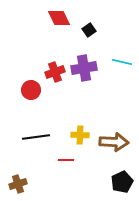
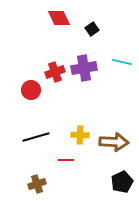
black square: moved 3 px right, 1 px up
black line: rotated 8 degrees counterclockwise
brown cross: moved 19 px right
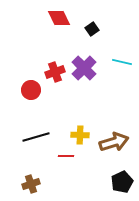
purple cross: rotated 35 degrees counterclockwise
brown arrow: rotated 20 degrees counterclockwise
red line: moved 4 px up
brown cross: moved 6 px left
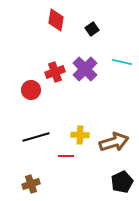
red diamond: moved 3 px left, 2 px down; rotated 35 degrees clockwise
purple cross: moved 1 px right, 1 px down
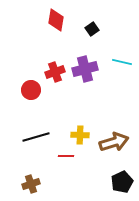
purple cross: rotated 30 degrees clockwise
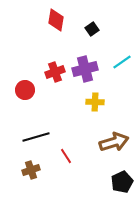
cyan line: rotated 48 degrees counterclockwise
red circle: moved 6 px left
yellow cross: moved 15 px right, 33 px up
red line: rotated 56 degrees clockwise
brown cross: moved 14 px up
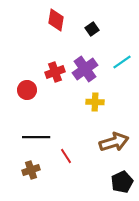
purple cross: rotated 20 degrees counterclockwise
red circle: moved 2 px right
black line: rotated 16 degrees clockwise
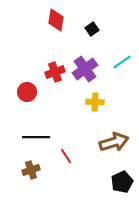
red circle: moved 2 px down
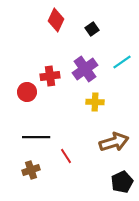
red diamond: rotated 15 degrees clockwise
red cross: moved 5 px left, 4 px down; rotated 12 degrees clockwise
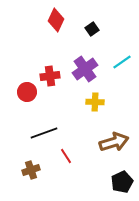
black line: moved 8 px right, 4 px up; rotated 20 degrees counterclockwise
